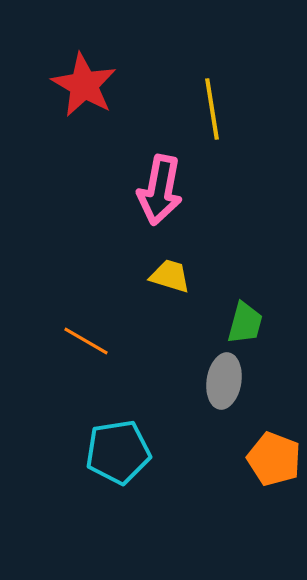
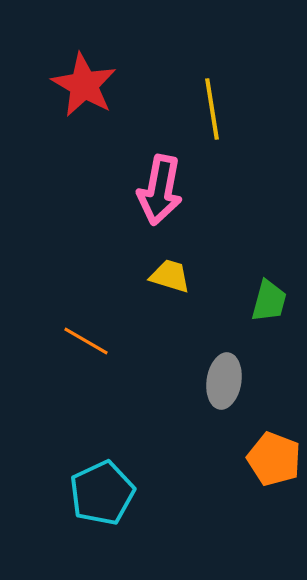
green trapezoid: moved 24 px right, 22 px up
cyan pentagon: moved 16 px left, 41 px down; rotated 16 degrees counterclockwise
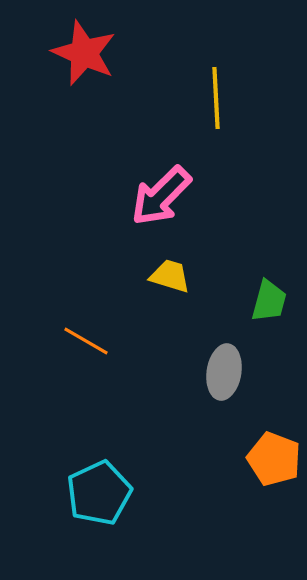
red star: moved 32 px up; rotated 6 degrees counterclockwise
yellow line: moved 4 px right, 11 px up; rotated 6 degrees clockwise
pink arrow: moved 1 px right, 6 px down; rotated 34 degrees clockwise
gray ellipse: moved 9 px up
cyan pentagon: moved 3 px left
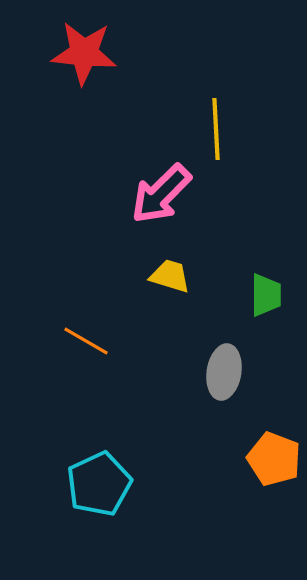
red star: rotated 18 degrees counterclockwise
yellow line: moved 31 px down
pink arrow: moved 2 px up
green trapezoid: moved 3 px left, 6 px up; rotated 15 degrees counterclockwise
cyan pentagon: moved 9 px up
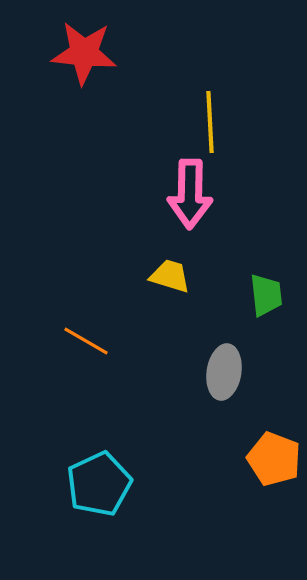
yellow line: moved 6 px left, 7 px up
pink arrow: moved 29 px right; rotated 44 degrees counterclockwise
green trapezoid: rotated 6 degrees counterclockwise
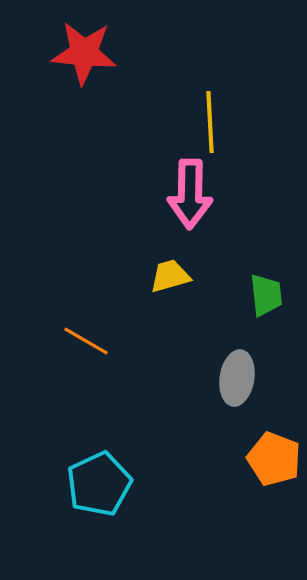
yellow trapezoid: rotated 33 degrees counterclockwise
gray ellipse: moved 13 px right, 6 px down
